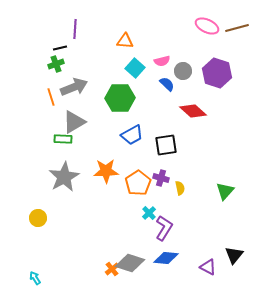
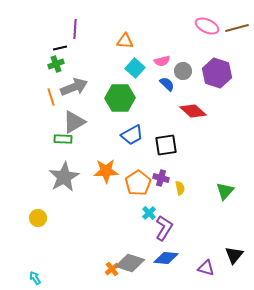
purple triangle: moved 2 px left, 1 px down; rotated 12 degrees counterclockwise
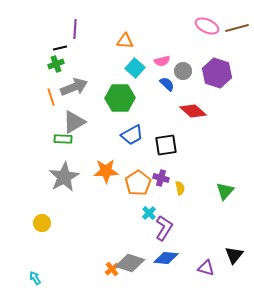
yellow circle: moved 4 px right, 5 px down
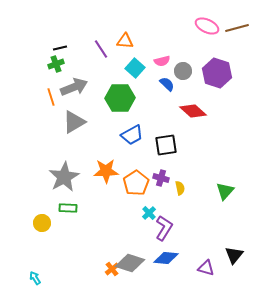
purple line: moved 26 px right, 20 px down; rotated 36 degrees counterclockwise
green rectangle: moved 5 px right, 69 px down
orange pentagon: moved 2 px left
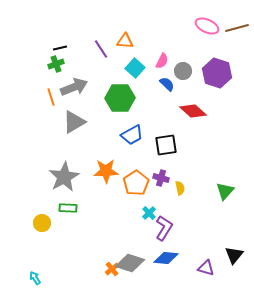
pink semicircle: rotated 49 degrees counterclockwise
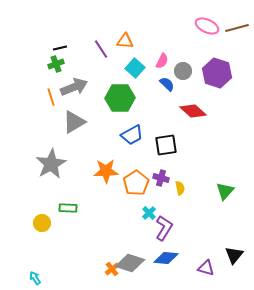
gray star: moved 13 px left, 13 px up
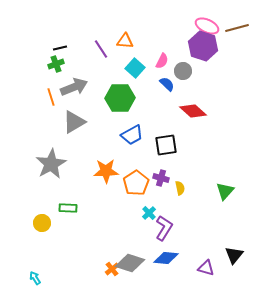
purple hexagon: moved 14 px left, 27 px up
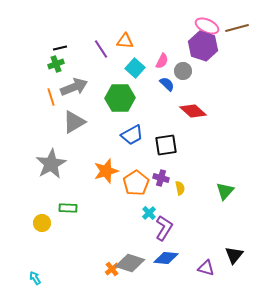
orange star: rotated 15 degrees counterclockwise
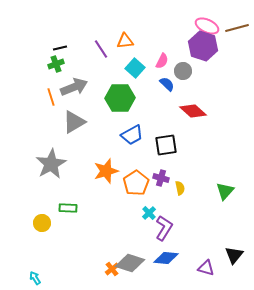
orange triangle: rotated 12 degrees counterclockwise
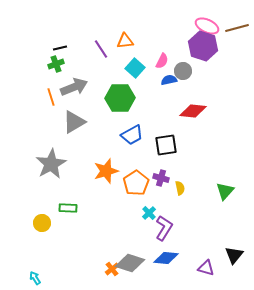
blue semicircle: moved 2 px right, 4 px up; rotated 56 degrees counterclockwise
red diamond: rotated 36 degrees counterclockwise
